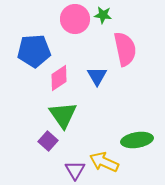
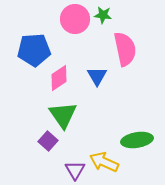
blue pentagon: moved 1 px up
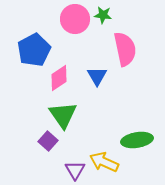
blue pentagon: rotated 24 degrees counterclockwise
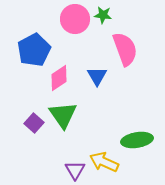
pink semicircle: rotated 8 degrees counterclockwise
purple square: moved 14 px left, 18 px up
